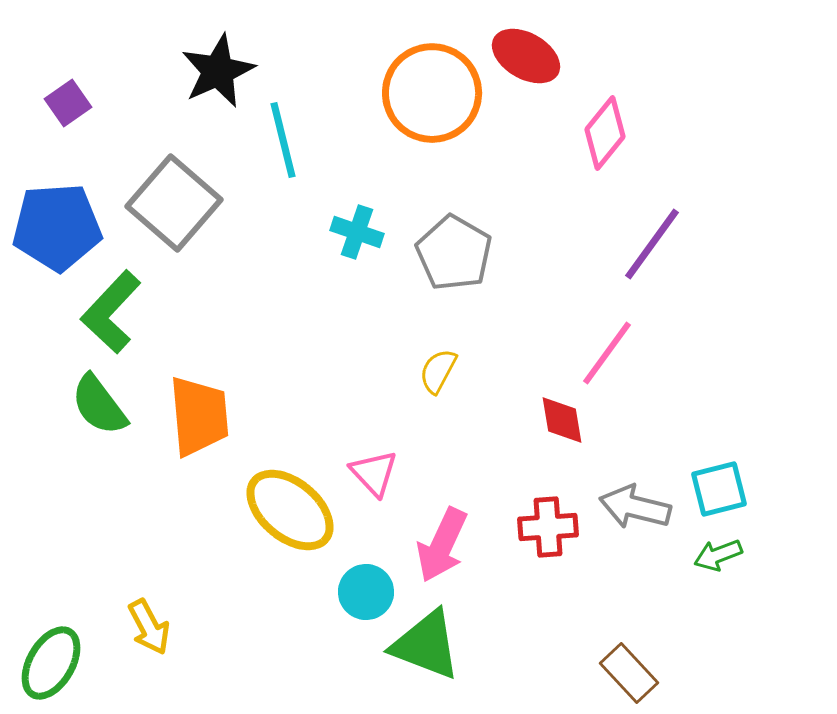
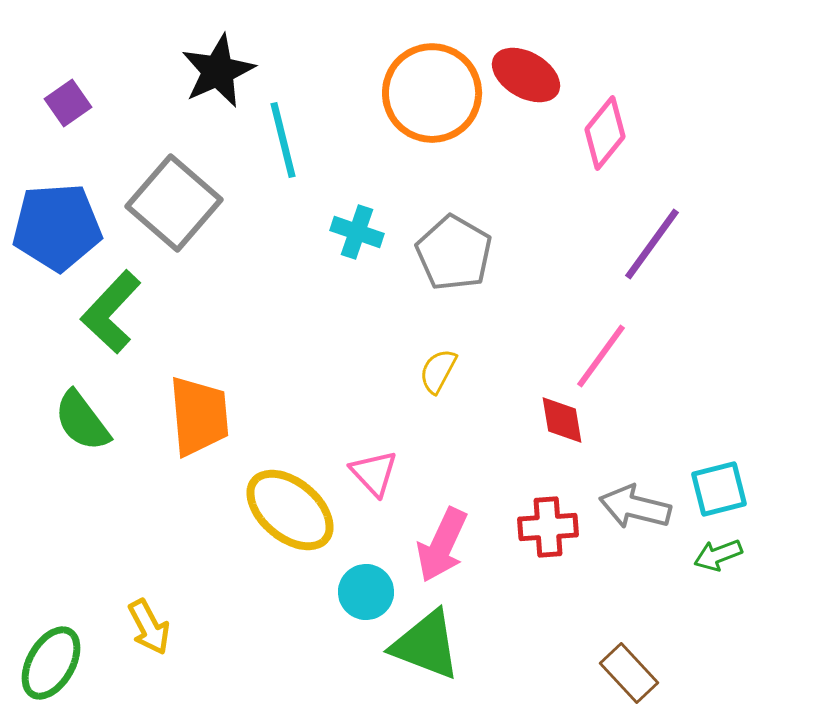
red ellipse: moved 19 px down
pink line: moved 6 px left, 3 px down
green semicircle: moved 17 px left, 16 px down
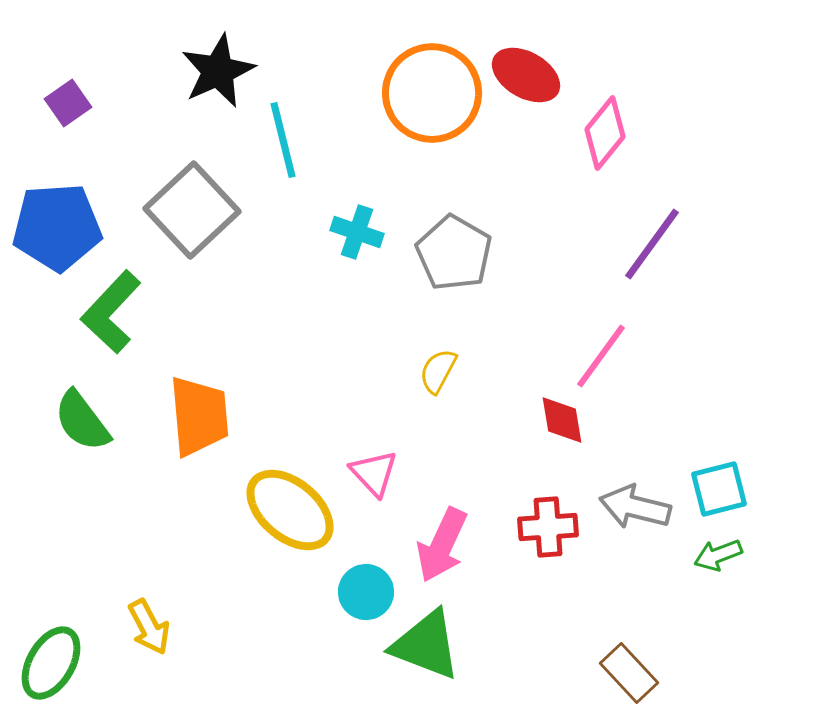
gray square: moved 18 px right, 7 px down; rotated 6 degrees clockwise
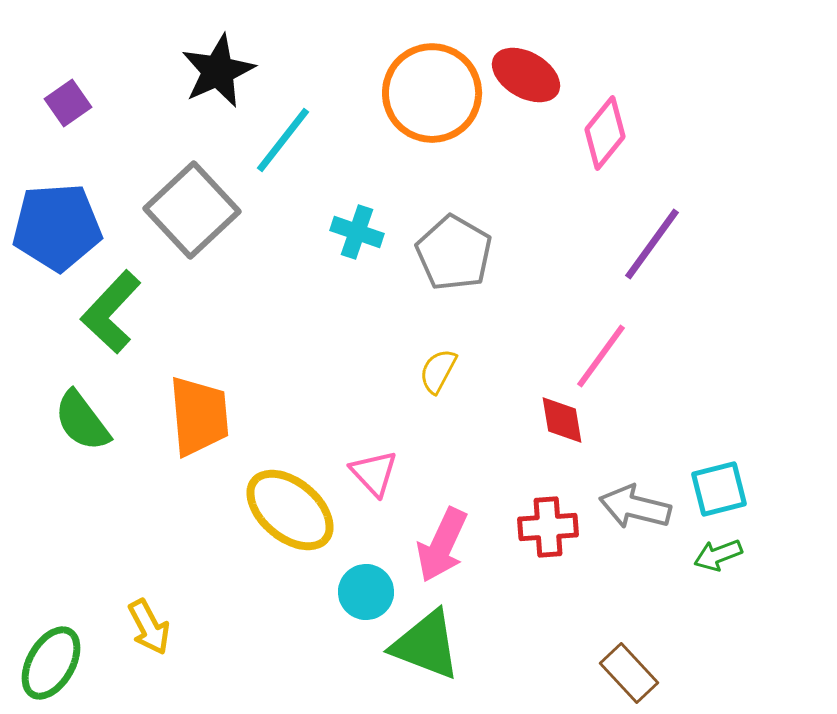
cyan line: rotated 52 degrees clockwise
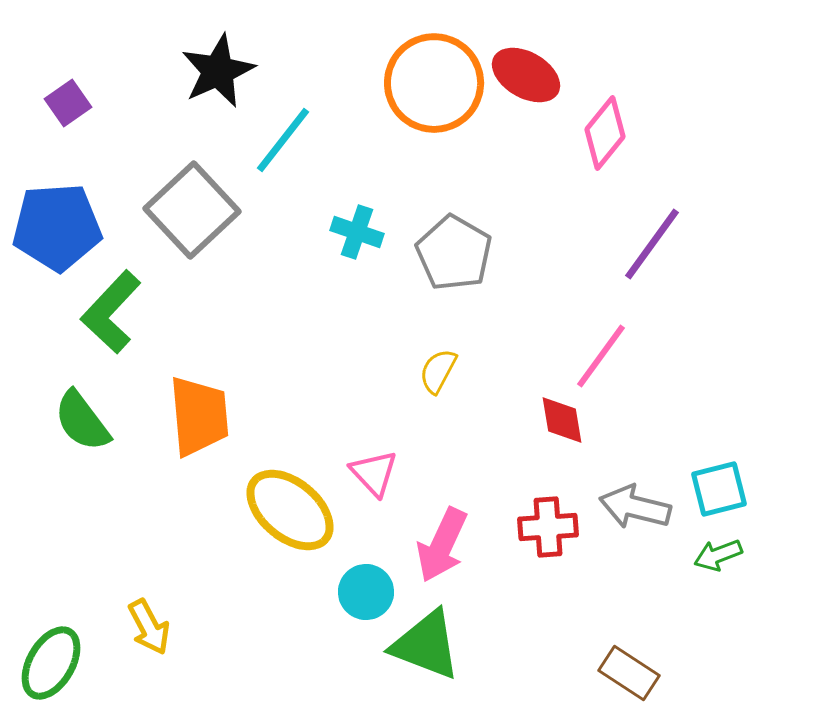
orange circle: moved 2 px right, 10 px up
brown rectangle: rotated 14 degrees counterclockwise
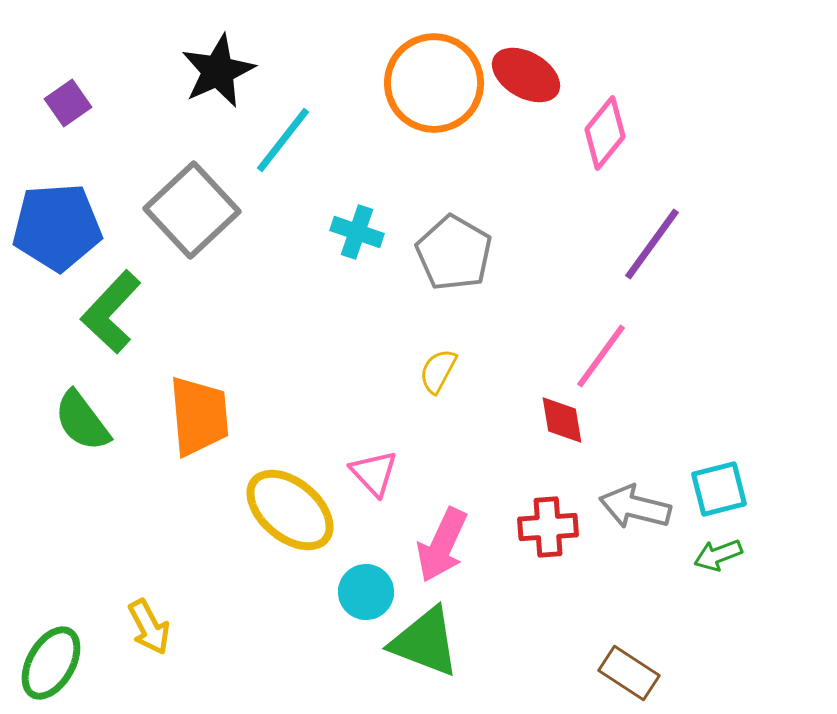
green triangle: moved 1 px left, 3 px up
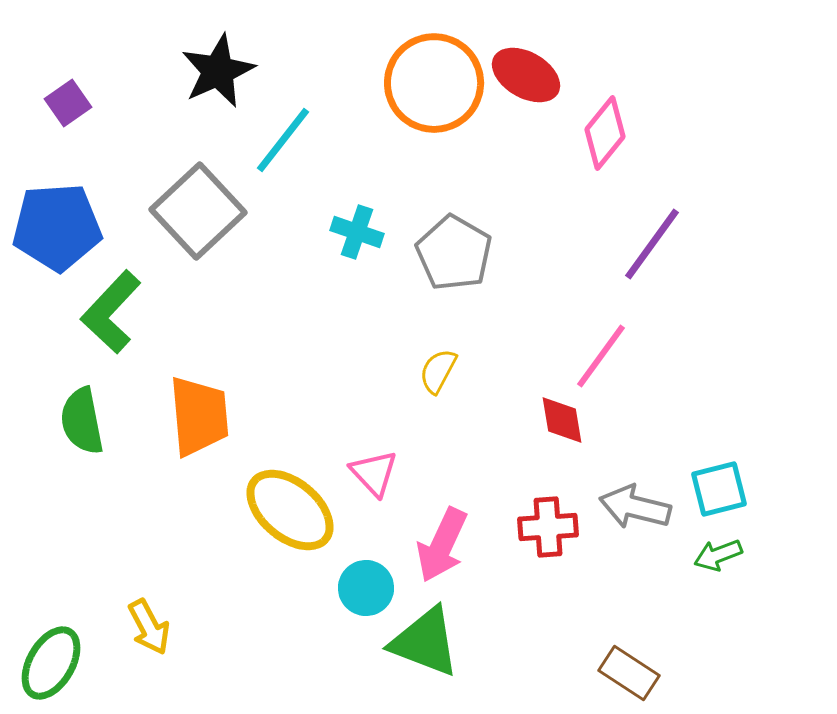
gray square: moved 6 px right, 1 px down
green semicircle: rotated 26 degrees clockwise
cyan circle: moved 4 px up
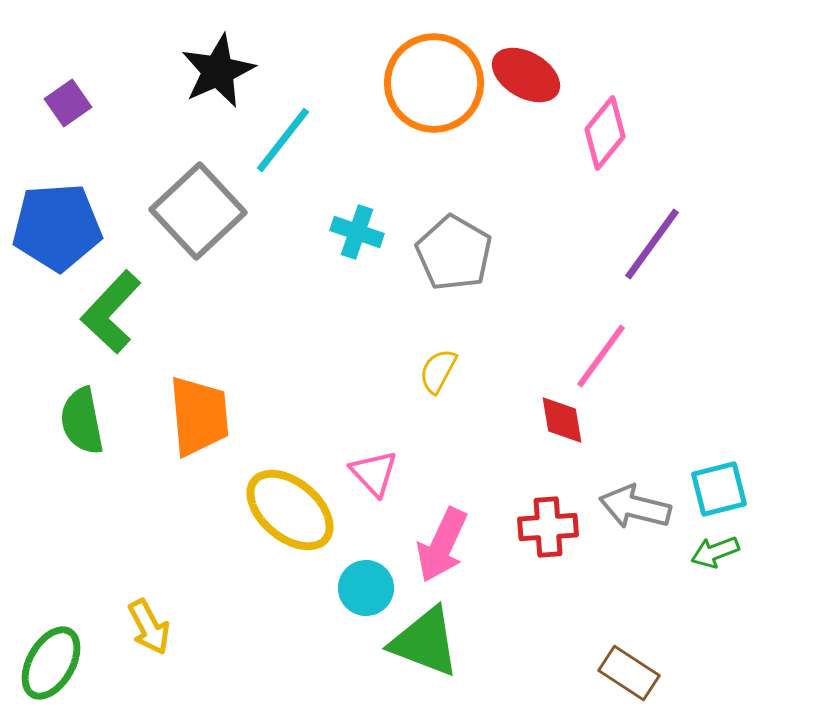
green arrow: moved 3 px left, 3 px up
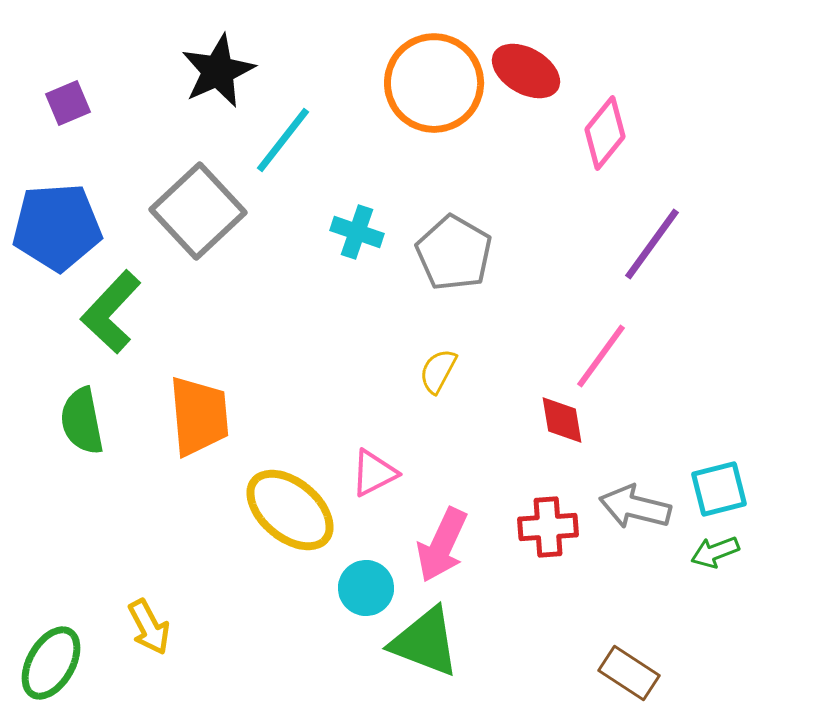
red ellipse: moved 4 px up
purple square: rotated 12 degrees clockwise
pink triangle: rotated 46 degrees clockwise
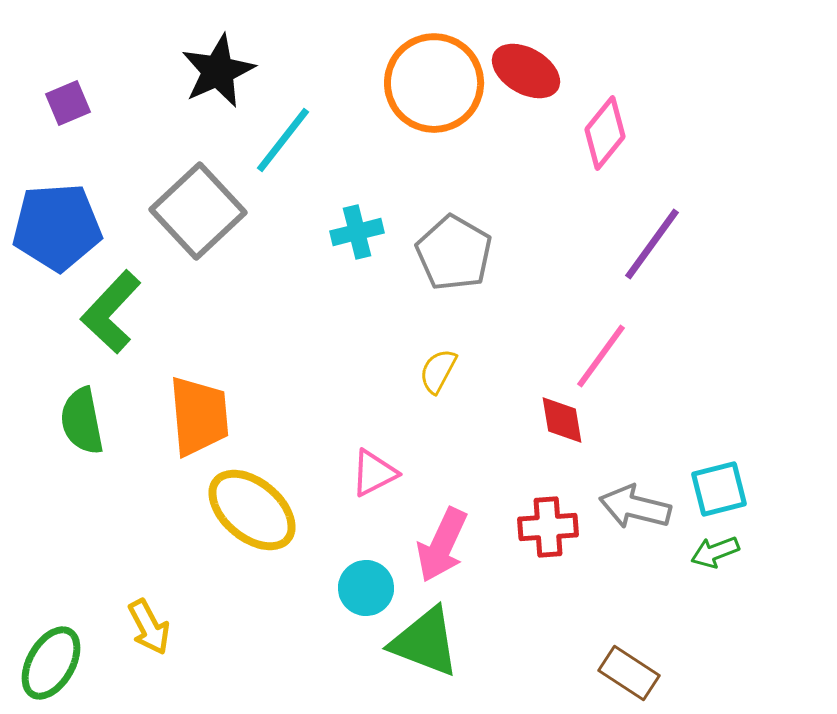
cyan cross: rotated 33 degrees counterclockwise
yellow ellipse: moved 38 px left
